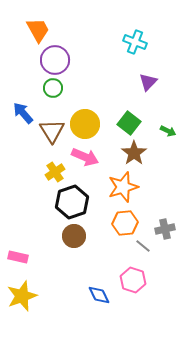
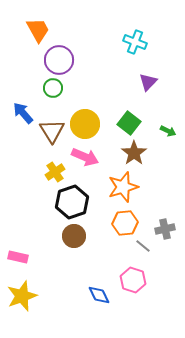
purple circle: moved 4 px right
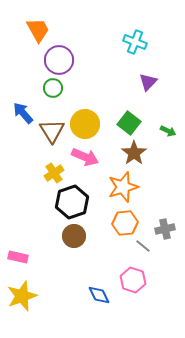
yellow cross: moved 1 px left, 1 px down
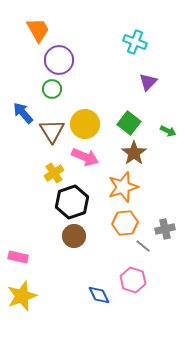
green circle: moved 1 px left, 1 px down
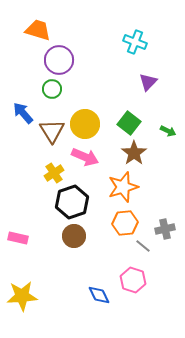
orange trapezoid: rotated 44 degrees counterclockwise
pink rectangle: moved 19 px up
yellow star: rotated 16 degrees clockwise
